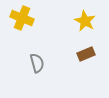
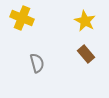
brown rectangle: rotated 72 degrees clockwise
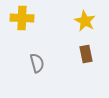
yellow cross: rotated 20 degrees counterclockwise
brown rectangle: rotated 30 degrees clockwise
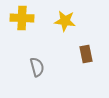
yellow star: moved 20 px left; rotated 20 degrees counterclockwise
gray semicircle: moved 4 px down
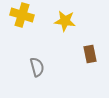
yellow cross: moved 3 px up; rotated 15 degrees clockwise
brown rectangle: moved 4 px right
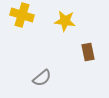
brown rectangle: moved 2 px left, 2 px up
gray semicircle: moved 5 px right, 11 px down; rotated 66 degrees clockwise
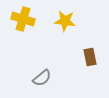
yellow cross: moved 1 px right, 4 px down
brown rectangle: moved 2 px right, 5 px down
